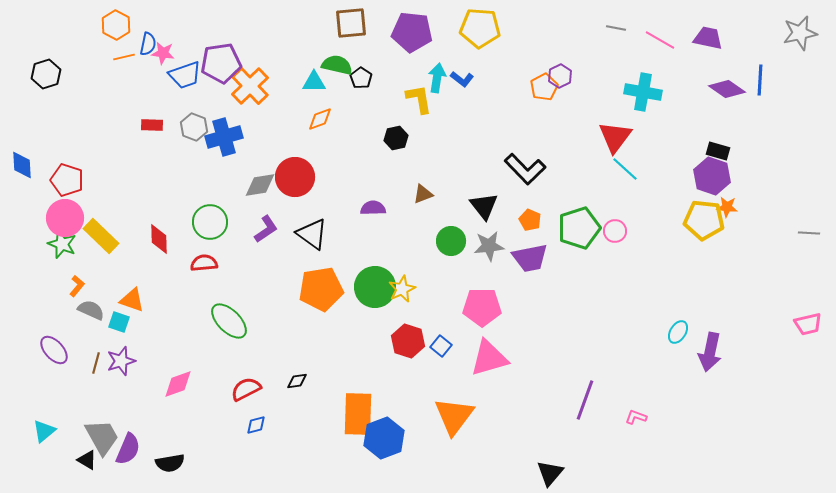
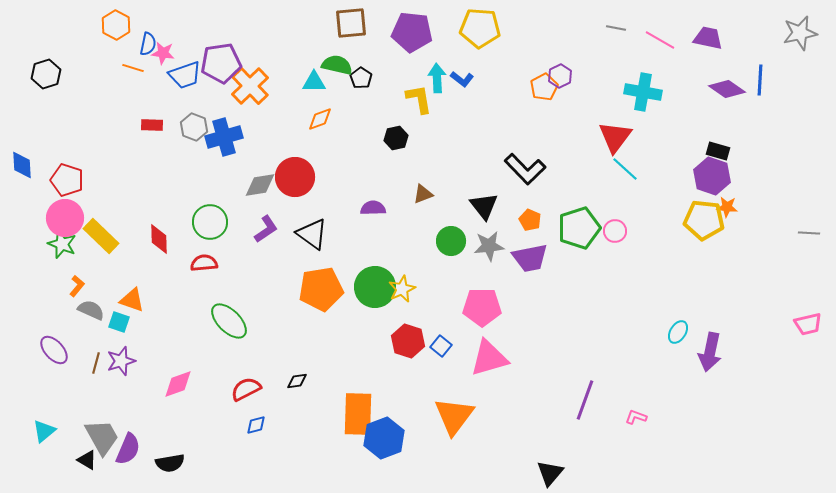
orange line at (124, 57): moved 9 px right, 11 px down; rotated 30 degrees clockwise
cyan arrow at (437, 78): rotated 12 degrees counterclockwise
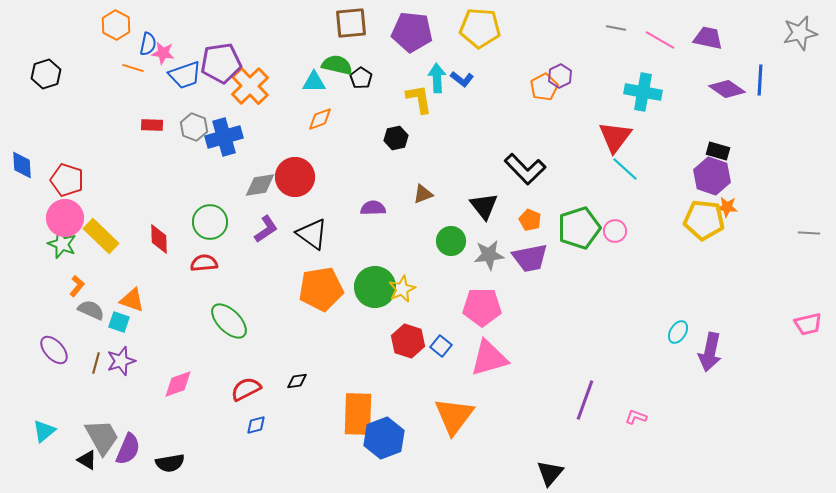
gray star at (489, 246): moved 9 px down
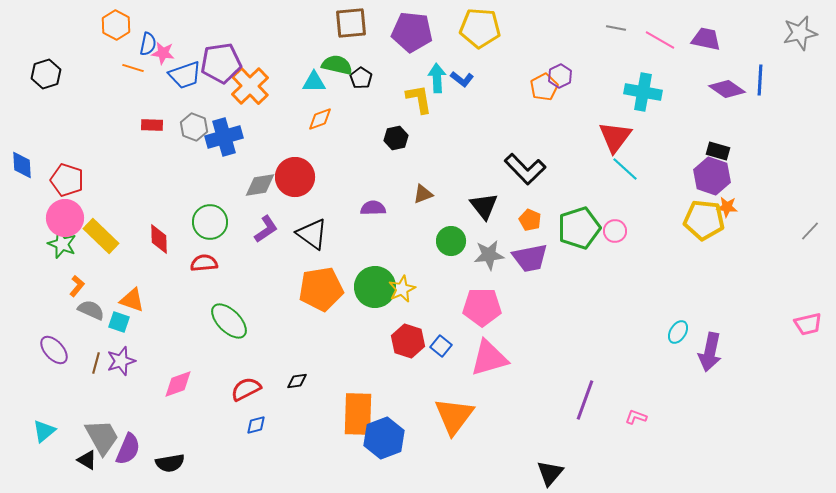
purple trapezoid at (708, 38): moved 2 px left, 1 px down
gray line at (809, 233): moved 1 px right, 2 px up; rotated 50 degrees counterclockwise
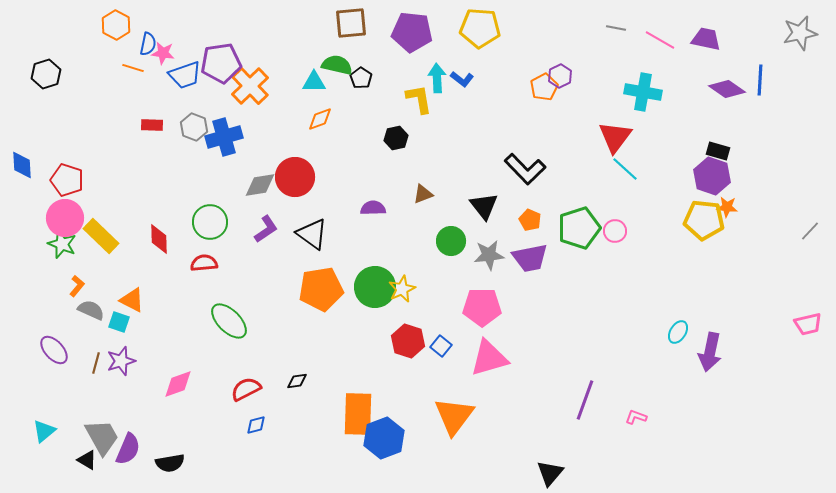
orange triangle at (132, 300): rotated 8 degrees clockwise
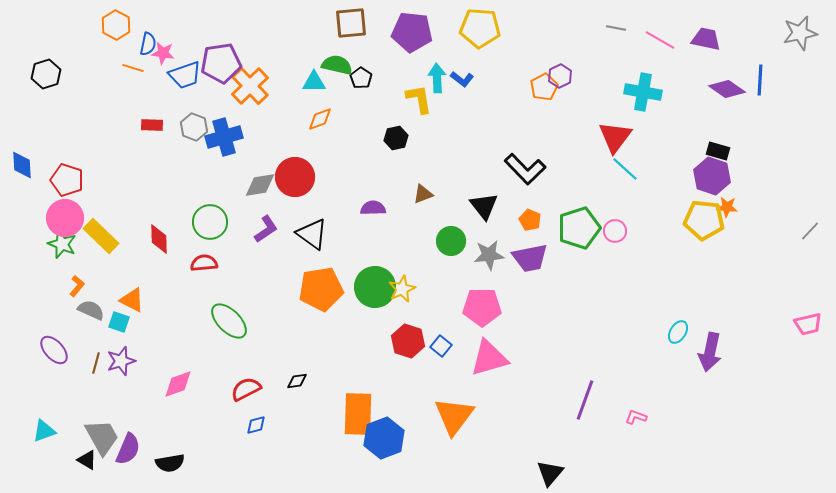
cyan triangle at (44, 431): rotated 20 degrees clockwise
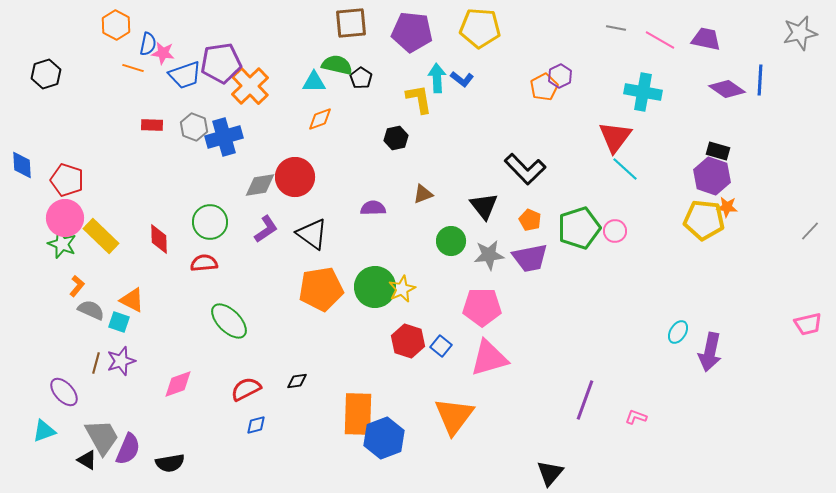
purple ellipse at (54, 350): moved 10 px right, 42 px down
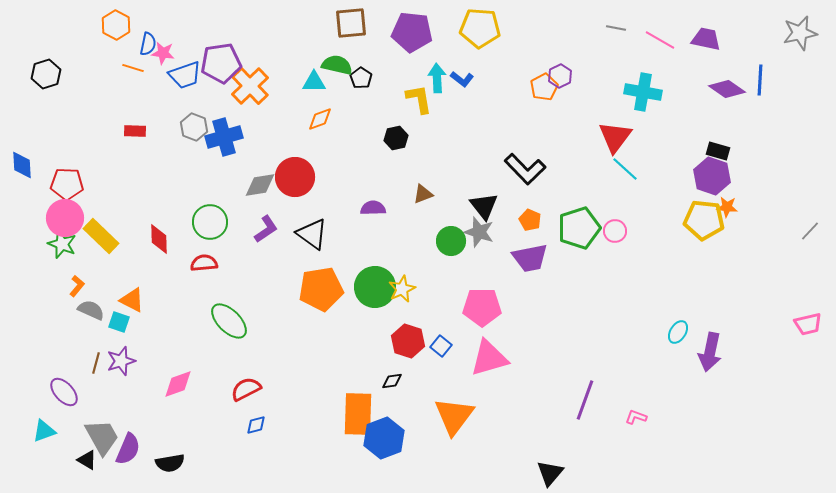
red rectangle at (152, 125): moved 17 px left, 6 px down
red pentagon at (67, 180): moved 4 px down; rotated 16 degrees counterclockwise
gray star at (489, 255): moved 10 px left, 23 px up; rotated 24 degrees clockwise
black diamond at (297, 381): moved 95 px right
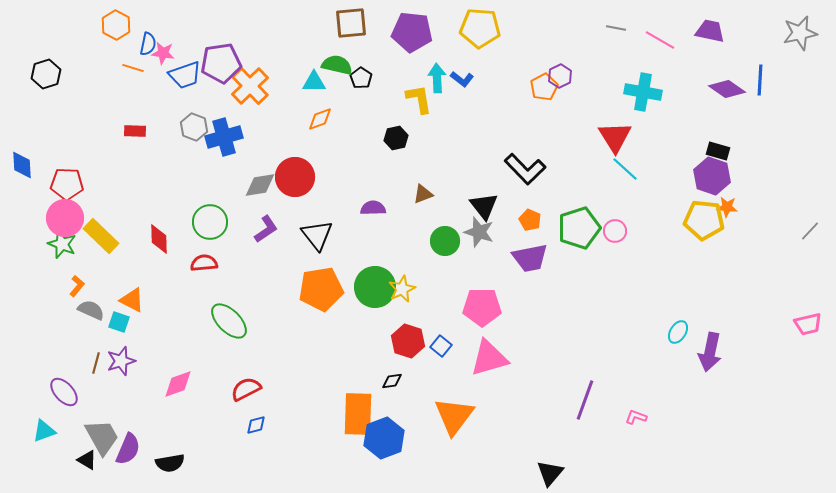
purple trapezoid at (706, 39): moved 4 px right, 8 px up
red triangle at (615, 137): rotated 9 degrees counterclockwise
black triangle at (312, 234): moved 5 px right, 1 px down; rotated 16 degrees clockwise
green circle at (451, 241): moved 6 px left
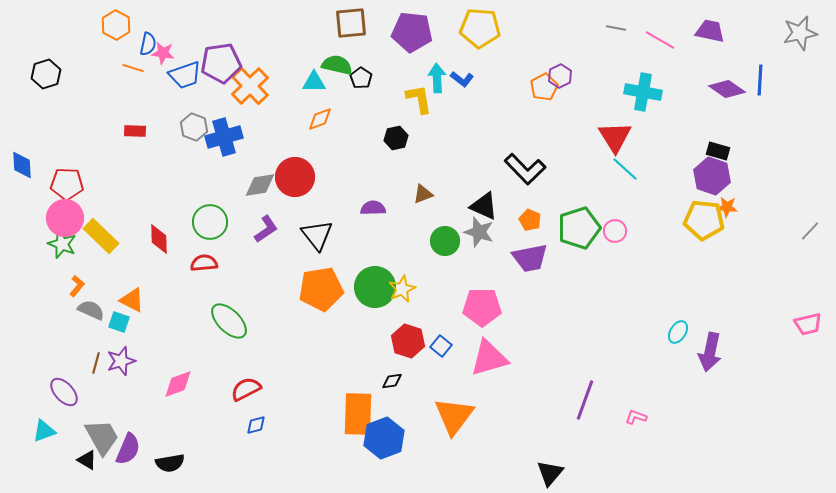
black triangle at (484, 206): rotated 28 degrees counterclockwise
